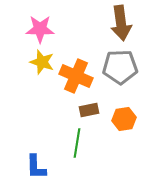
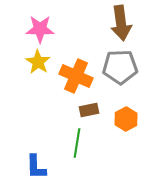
yellow star: moved 4 px left; rotated 15 degrees clockwise
orange hexagon: moved 2 px right; rotated 20 degrees counterclockwise
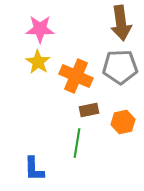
orange hexagon: moved 3 px left, 3 px down; rotated 15 degrees clockwise
blue L-shape: moved 2 px left, 2 px down
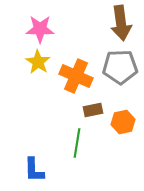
brown rectangle: moved 4 px right
blue L-shape: moved 1 px down
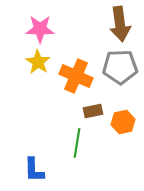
brown arrow: moved 1 px left, 1 px down
brown rectangle: moved 1 px down
